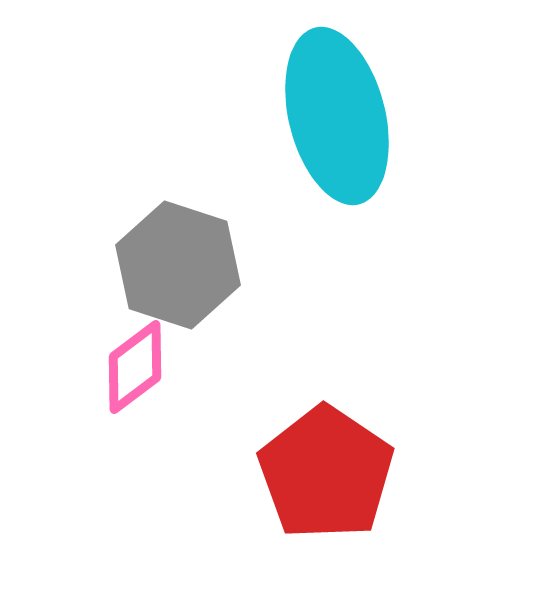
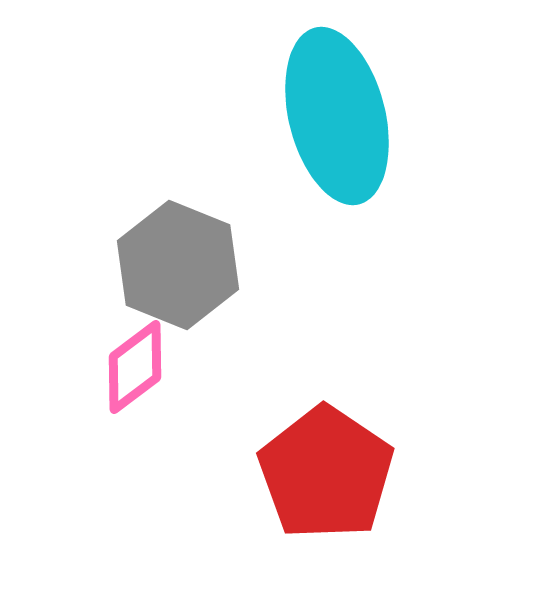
gray hexagon: rotated 4 degrees clockwise
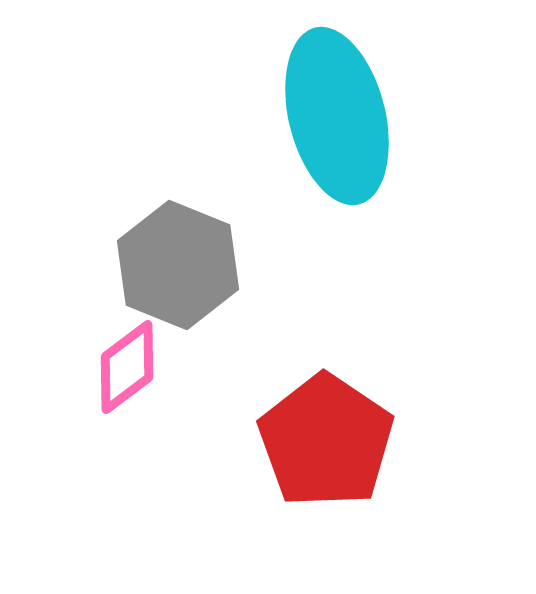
pink diamond: moved 8 px left
red pentagon: moved 32 px up
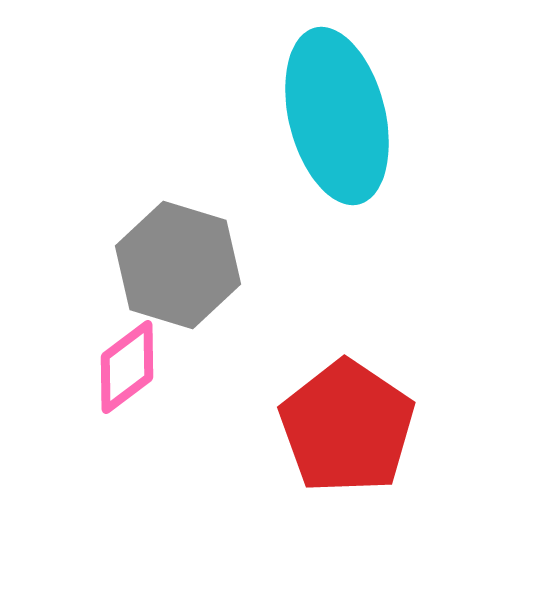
gray hexagon: rotated 5 degrees counterclockwise
red pentagon: moved 21 px right, 14 px up
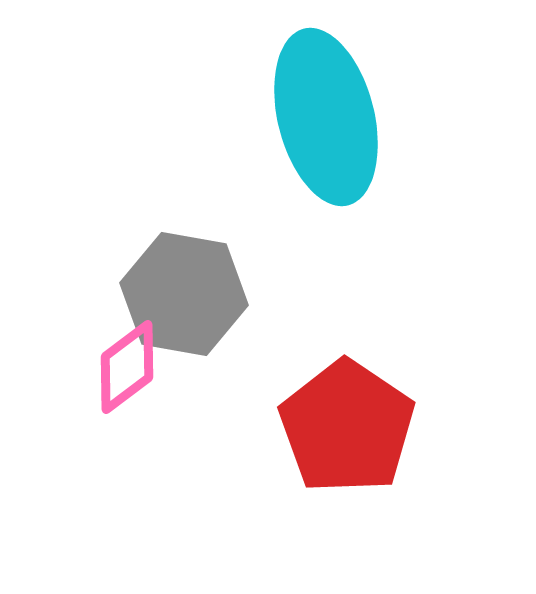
cyan ellipse: moved 11 px left, 1 px down
gray hexagon: moved 6 px right, 29 px down; rotated 7 degrees counterclockwise
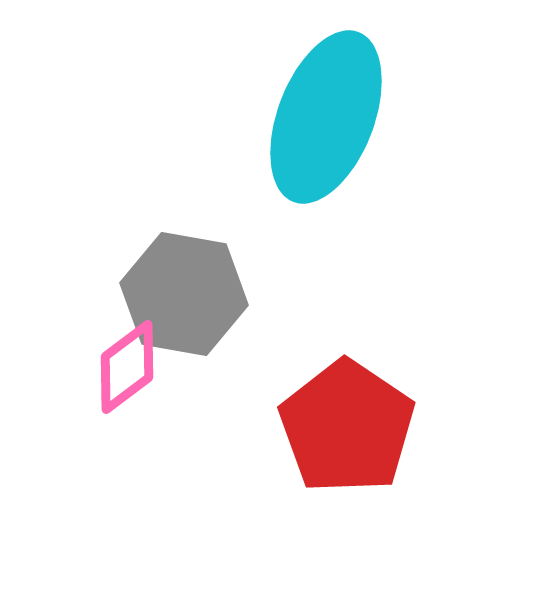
cyan ellipse: rotated 35 degrees clockwise
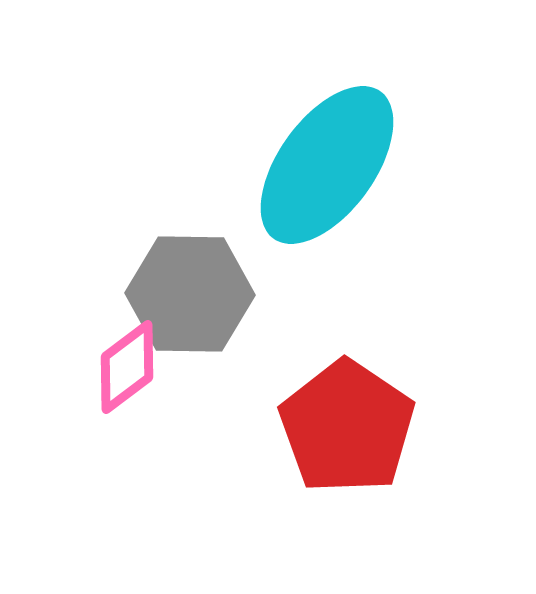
cyan ellipse: moved 1 px right, 48 px down; rotated 15 degrees clockwise
gray hexagon: moved 6 px right; rotated 9 degrees counterclockwise
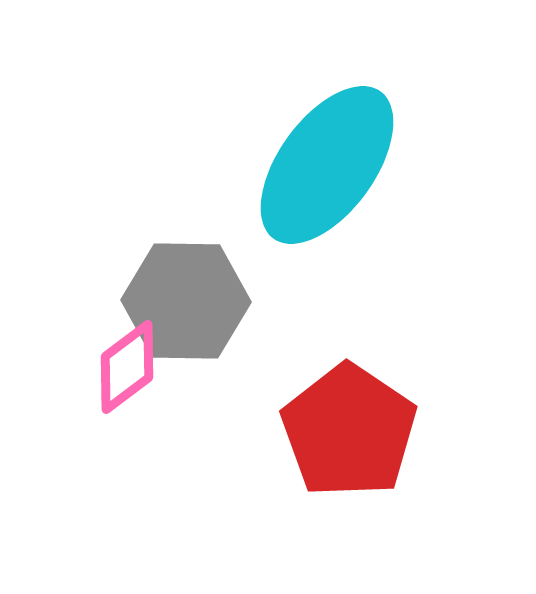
gray hexagon: moved 4 px left, 7 px down
red pentagon: moved 2 px right, 4 px down
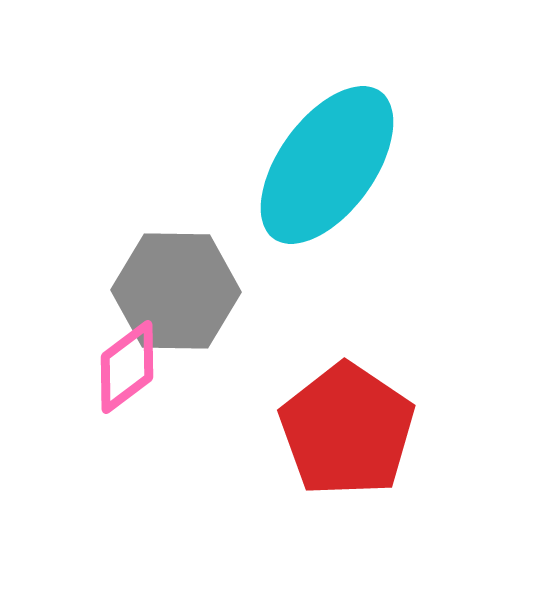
gray hexagon: moved 10 px left, 10 px up
red pentagon: moved 2 px left, 1 px up
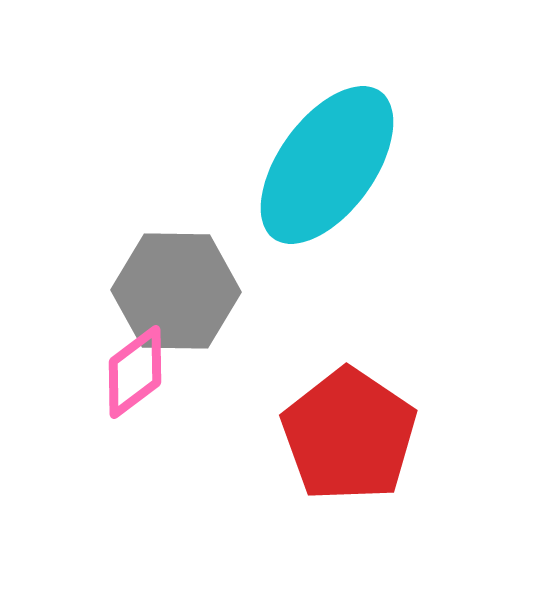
pink diamond: moved 8 px right, 5 px down
red pentagon: moved 2 px right, 5 px down
